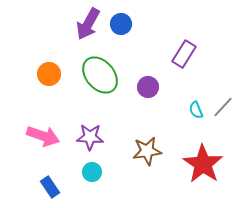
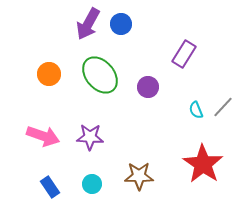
brown star: moved 8 px left, 25 px down; rotated 8 degrees clockwise
cyan circle: moved 12 px down
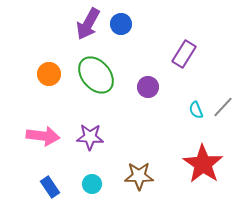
green ellipse: moved 4 px left
pink arrow: rotated 12 degrees counterclockwise
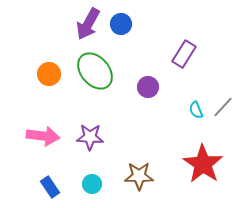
green ellipse: moved 1 px left, 4 px up
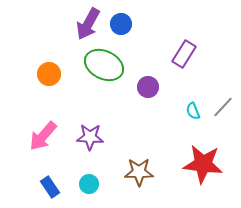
green ellipse: moved 9 px right, 6 px up; rotated 24 degrees counterclockwise
cyan semicircle: moved 3 px left, 1 px down
pink arrow: rotated 124 degrees clockwise
red star: rotated 27 degrees counterclockwise
brown star: moved 4 px up
cyan circle: moved 3 px left
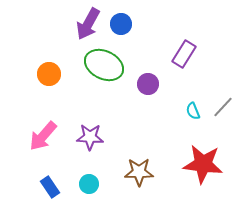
purple circle: moved 3 px up
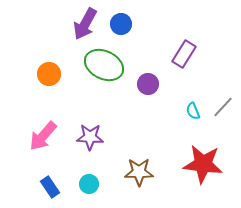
purple arrow: moved 3 px left
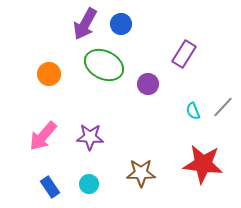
brown star: moved 2 px right, 1 px down
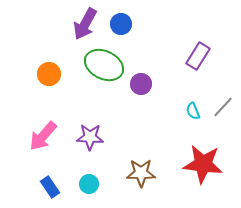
purple rectangle: moved 14 px right, 2 px down
purple circle: moved 7 px left
